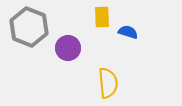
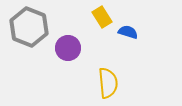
yellow rectangle: rotated 30 degrees counterclockwise
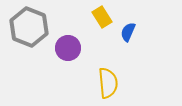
blue semicircle: rotated 84 degrees counterclockwise
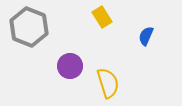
blue semicircle: moved 18 px right, 4 px down
purple circle: moved 2 px right, 18 px down
yellow semicircle: rotated 12 degrees counterclockwise
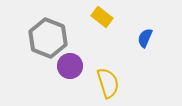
yellow rectangle: rotated 20 degrees counterclockwise
gray hexagon: moved 19 px right, 11 px down
blue semicircle: moved 1 px left, 2 px down
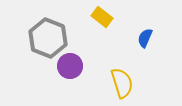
yellow semicircle: moved 14 px right
